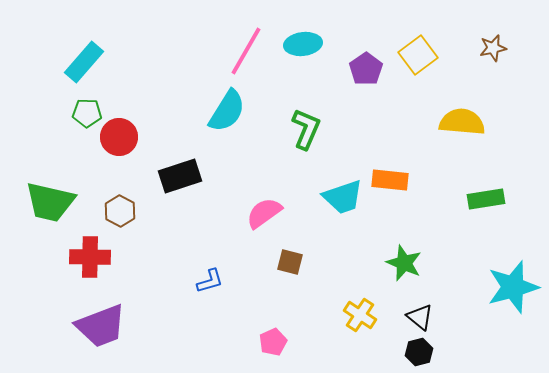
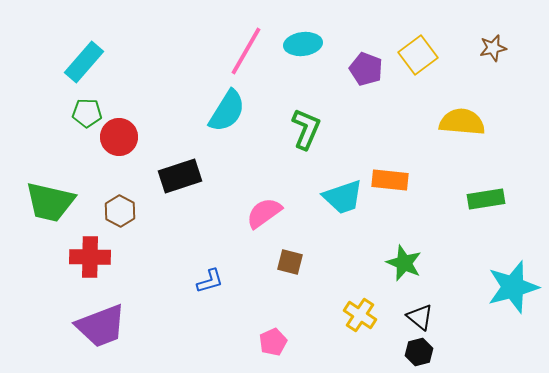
purple pentagon: rotated 16 degrees counterclockwise
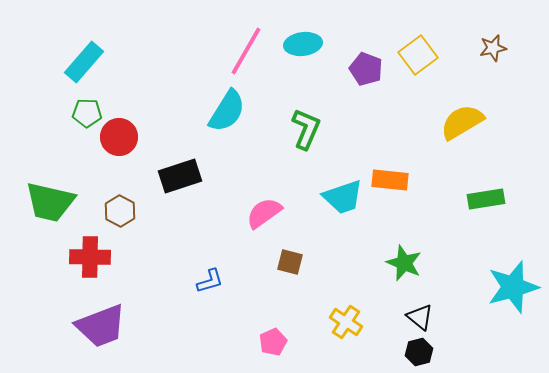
yellow semicircle: rotated 36 degrees counterclockwise
yellow cross: moved 14 px left, 7 px down
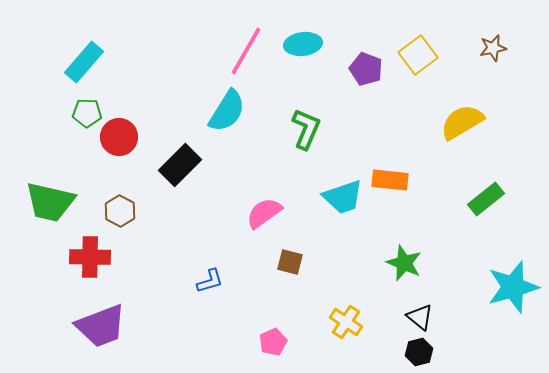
black rectangle: moved 11 px up; rotated 27 degrees counterclockwise
green rectangle: rotated 30 degrees counterclockwise
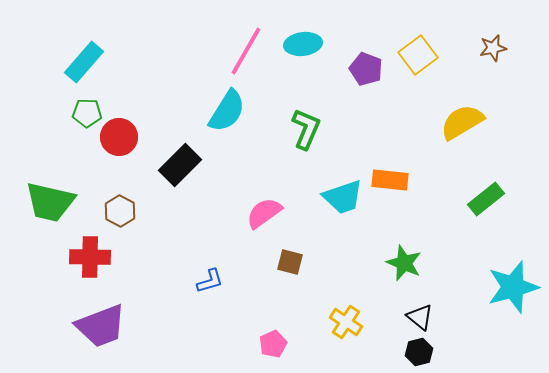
pink pentagon: moved 2 px down
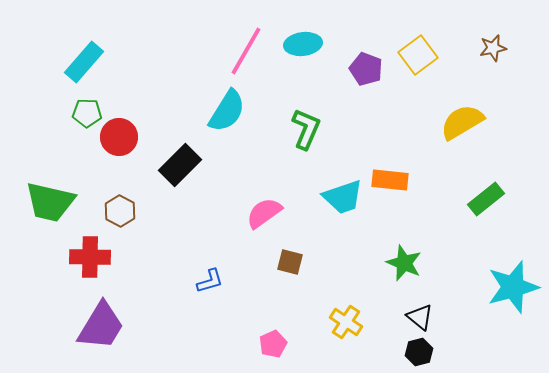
purple trapezoid: rotated 38 degrees counterclockwise
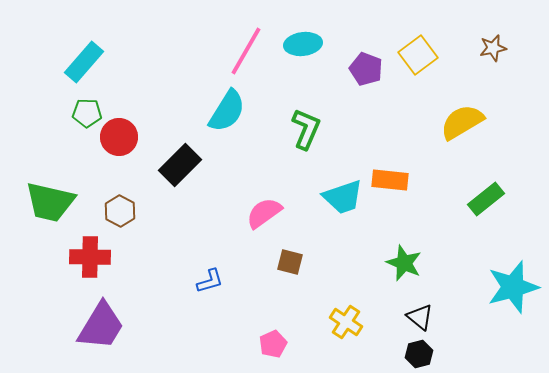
black hexagon: moved 2 px down
